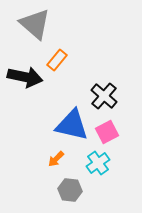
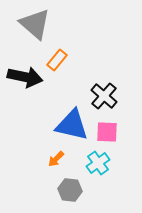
pink square: rotated 30 degrees clockwise
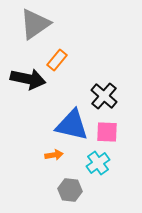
gray triangle: rotated 44 degrees clockwise
black arrow: moved 3 px right, 2 px down
orange arrow: moved 2 px left, 4 px up; rotated 144 degrees counterclockwise
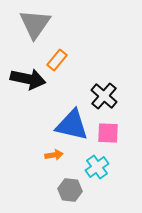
gray triangle: rotated 20 degrees counterclockwise
pink square: moved 1 px right, 1 px down
cyan cross: moved 1 px left, 4 px down
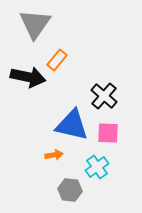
black arrow: moved 2 px up
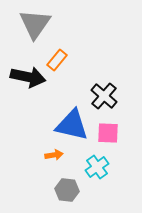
gray hexagon: moved 3 px left
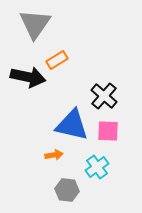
orange rectangle: rotated 20 degrees clockwise
pink square: moved 2 px up
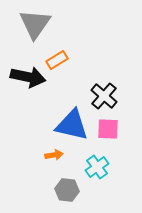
pink square: moved 2 px up
